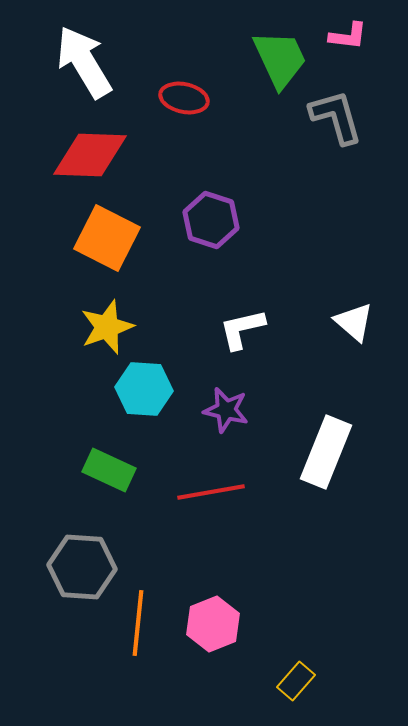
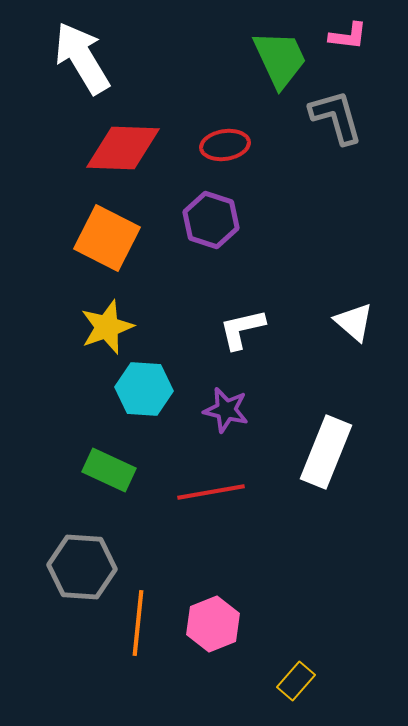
white arrow: moved 2 px left, 4 px up
red ellipse: moved 41 px right, 47 px down; rotated 21 degrees counterclockwise
red diamond: moved 33 px right, 7 px up
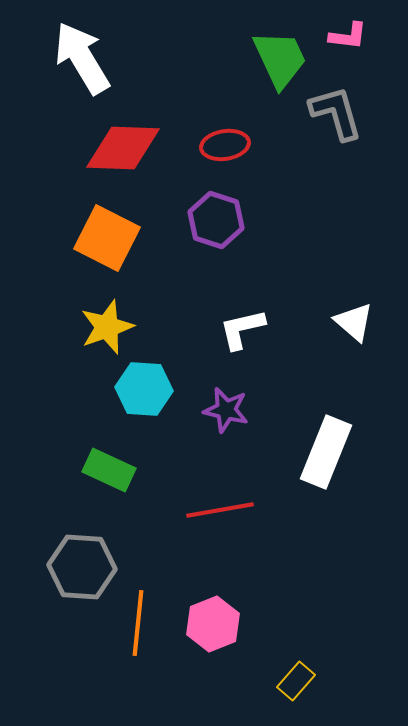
gray L-shape: moved 4 px up
purple hexagon: moved 5 px right
red line: moved 9 px right, 18 px down
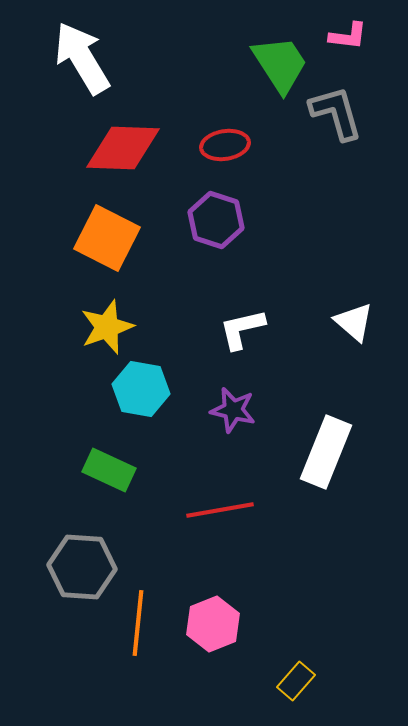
green trapezoid: moved 5 px down; rotated 8 degrees counterclockwise
cyan hexagon: moved 3 px left; rotated 6 degrees clockwise
purple star: moved 7 px right
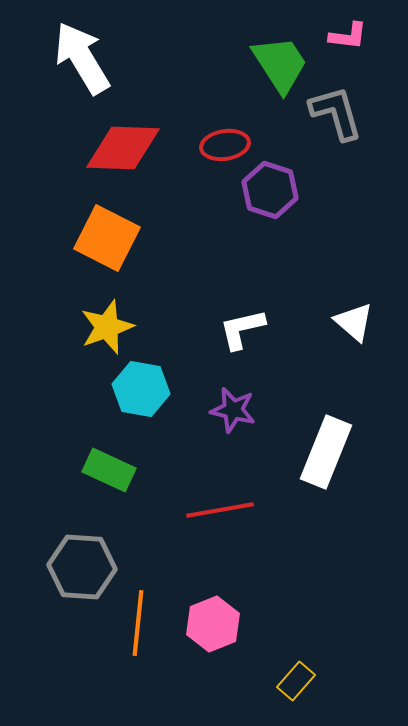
purple hexagon: moved 54 px right, 30 px up
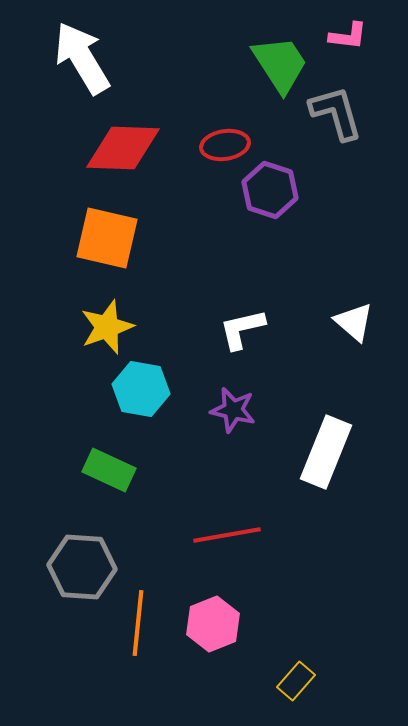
orange square: rotated 14 degrees counterclockwise
red line: moved 7 px right, 25 px down
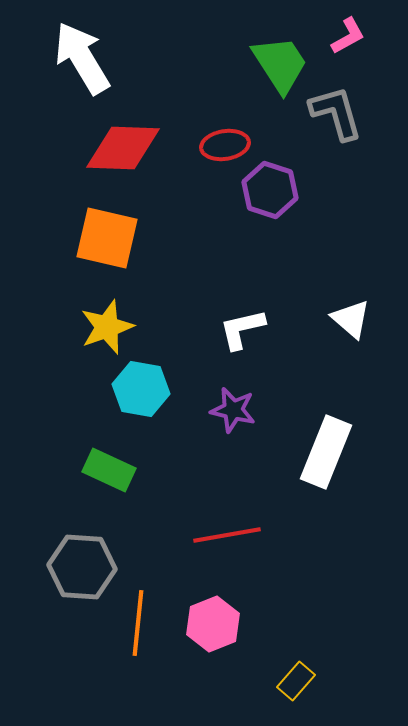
pink L-shape: rotated 36 degrees counterclockwise
white triangle: moved 3 px left, 3 px up
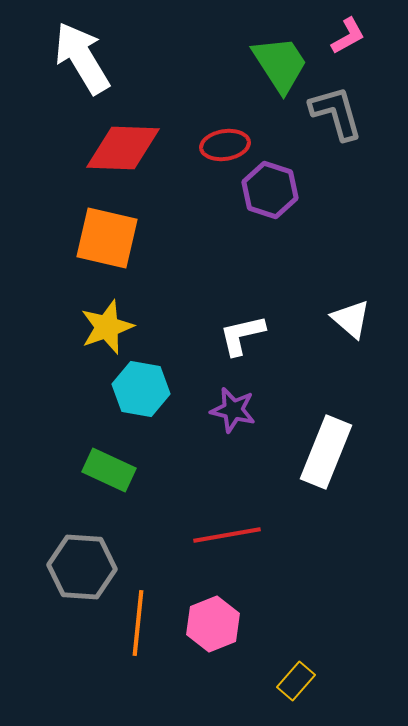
white L-shape: moved 6 px down
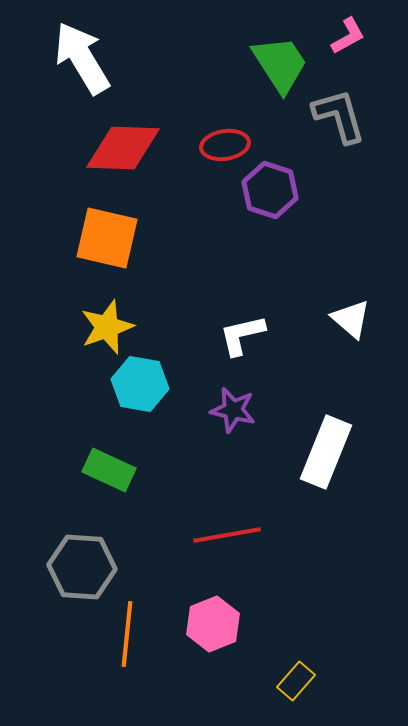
gray L-shape: moved 3 px right, 3 px down
cyan hexagon: moved 1 px left, 5 px up
orange line: moved 11 px left, 11 px down
